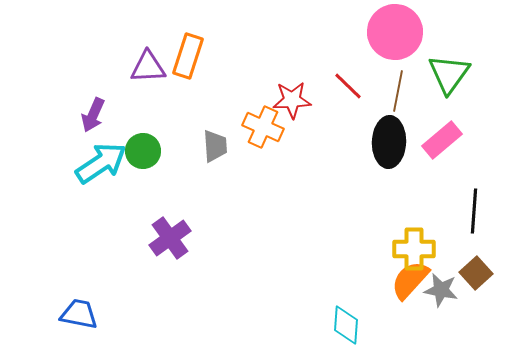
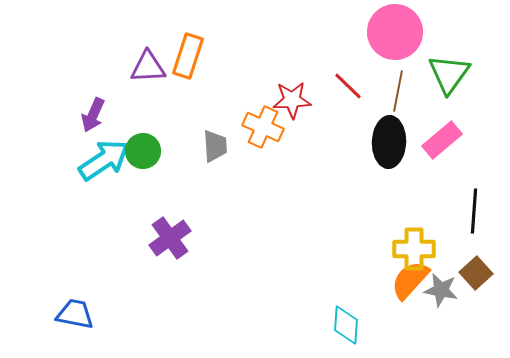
cyan arrow: moved 3 px right, 3 px up
blue trapezoid: moved 4 px left
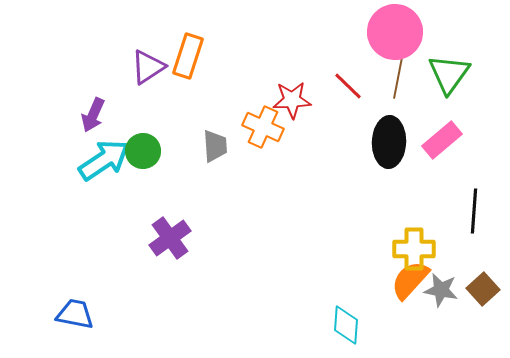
purple triangle: rotated 30 degrees counterclockwise
brown line: moved 13 px up
brown square: moved 7 px right, 16 px down
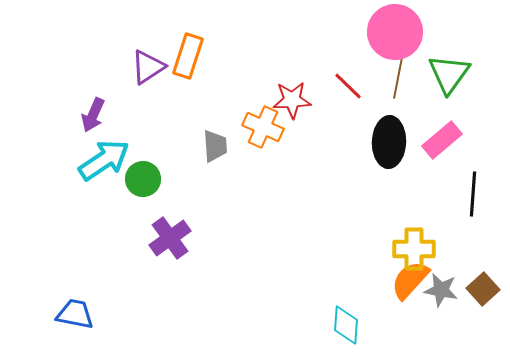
green circle: moved 28 px down
black line: moved 1 px left, 17 px up
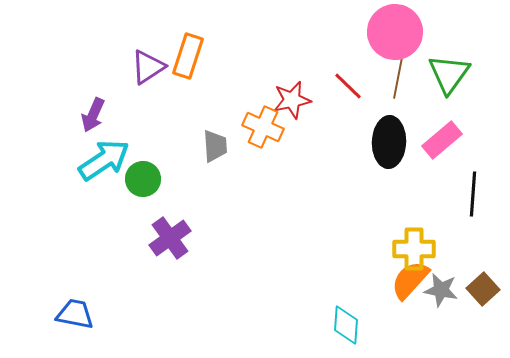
red star: rotated 9 degrees counterclockwise
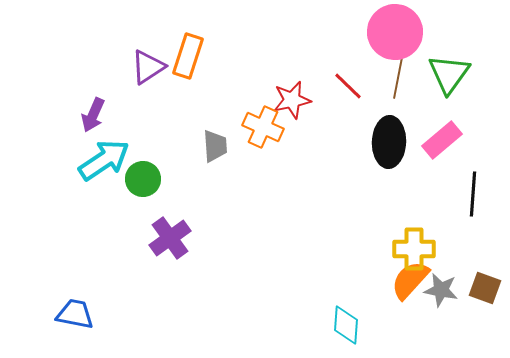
brown square: moved 2 px right, 1 px up; rotated 28 degrees counterclockwise
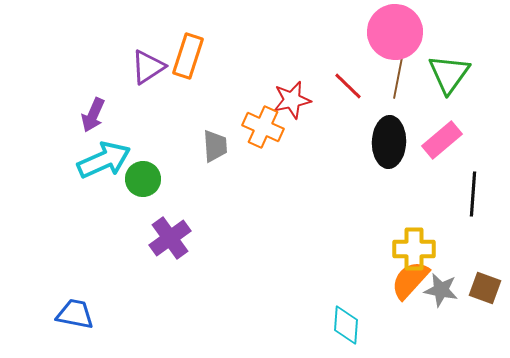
cyan arrow: rotated 10 degrees clockwise
